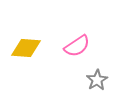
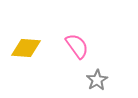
pink semicircle: rotated 92 degrees counterclockwise
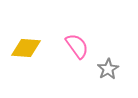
gray star: moved 11 px right, 11 px up
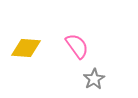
gray star: moved 14 px left, 10 px down
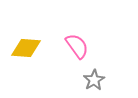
gray star: moved 1 px down
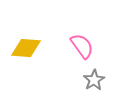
pink semicircle: moved 5 px right
